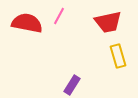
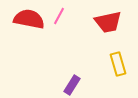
red semicircle: moved 2 px right, 4 px up
yellow rectangle: moved 8 px down
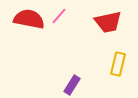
pink line: rotated 12 degrees clockwise
yellow rectangle: rotated 30 degrees clockwise
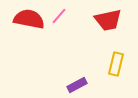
red trapezoid: moved 2 px up
yellow rectangle: moved 2 px left
purple rectangle: moved 5 px right; rotated 30 degrees clockwise
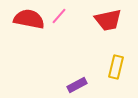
yellow rectangle: moved 3 px down
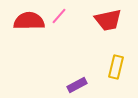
red semicircle: moved 2 px down; rotated 12 degrees counterclockwise
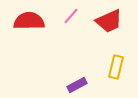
pink line: moved 12 px right
red trapezoid: moved 1 px right, 1 px down; rotated 12 degrees counterclockwise
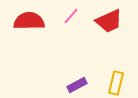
yellow rectangle: moved 16 px down
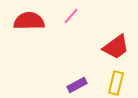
red trapezoid: moved 7 px right, 26 px down; rotated 12 degrees counterclockwise
